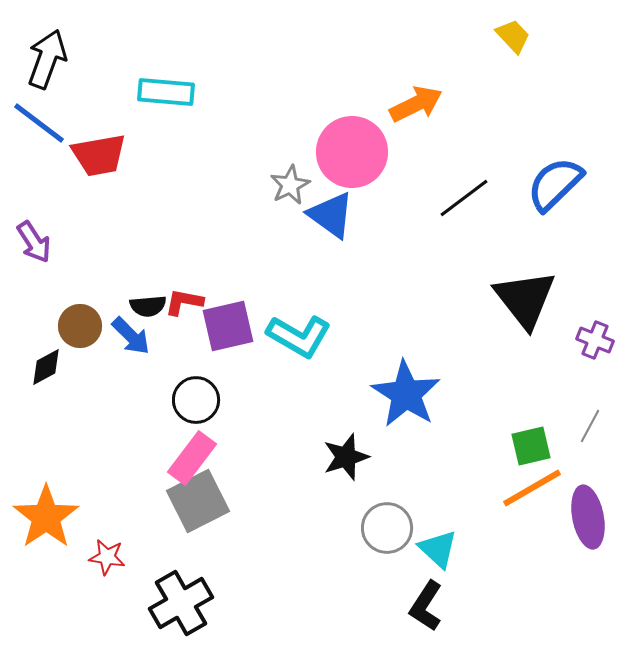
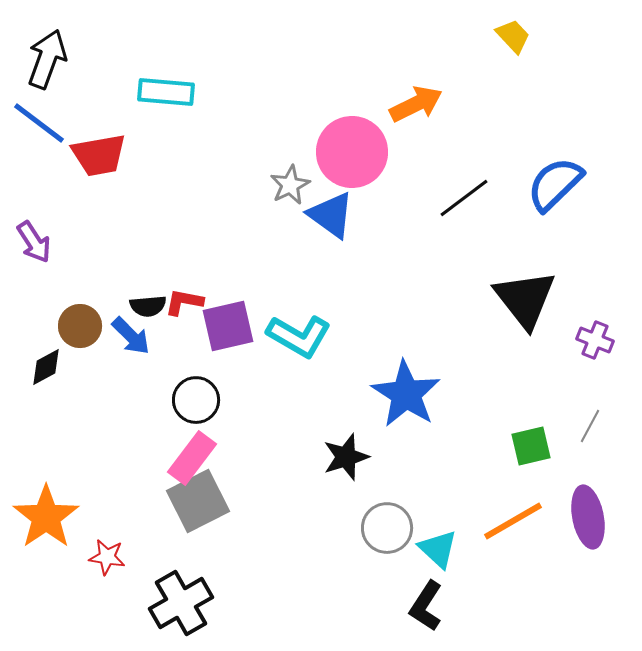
orange line: moved 19 px left, 33 px down
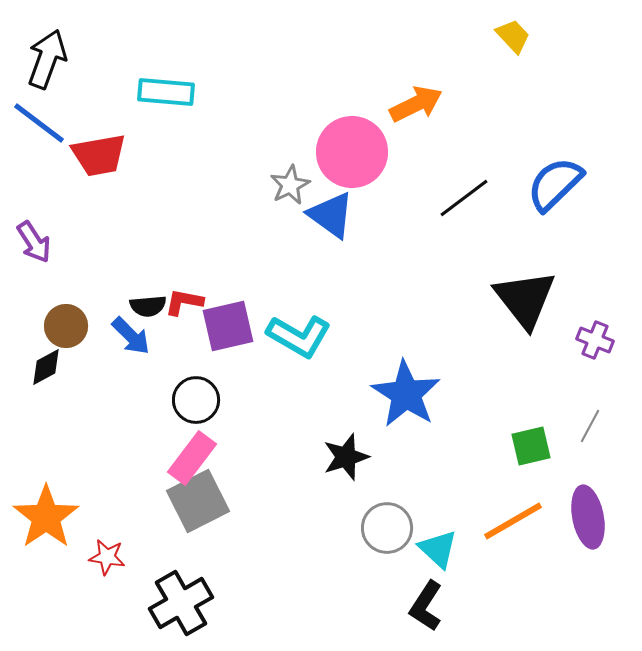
brown circle: moved 14 px left
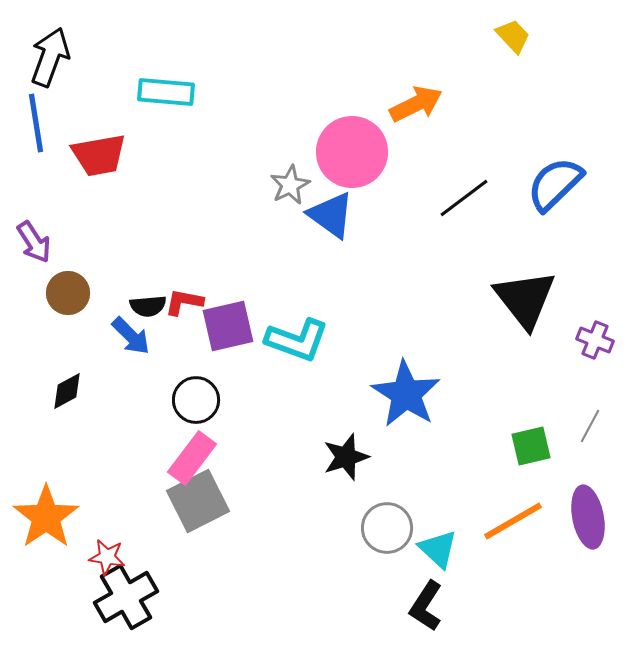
black arrow: moved 3 px right, 2 px up
blue line: moved 3 px left; rotated 44 degrees clockwise
brown circle: moved 2 px right, 33 px up
cyan L-shape: moved 2 px left, 4 px down; rotated 10 degrees counterclockwise
black diamond: moved 21 px right, 24 px down
black cross: moved 55 px left, 6 px up
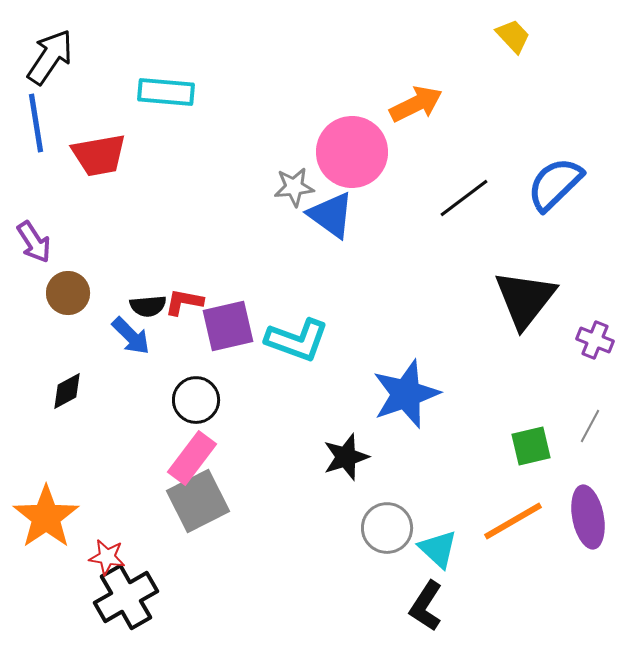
black arrow: rotated 14 degrees clockwise
gray star: moved 4 px right, 2 px down; rotated 21 degrees clockwise
black triangle: rotated 16 degrees clockwise
blue star: rotated 20 degrees clockwise
